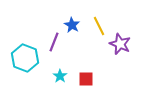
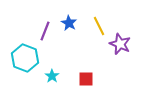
blue star: moved 3 px left, 2 px up
purple line: moved 9 px left, 11 px up
cyan star: moved 8 px left
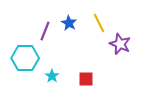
yellow line: moved 3 px up
cyan hexagon: rotated 20 degrees counterclockwise
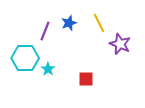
blue star: rotated 21 degrees clockwise
cyan star: moved 4 px left, 7 px up
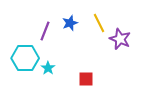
blue star: moved 1 px right
purple star: moved 5 px up
cyan star: moved 1 px up
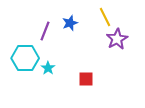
yellow line: moved 6 px right, 6 px up
purple star: moved 3 px left; rotated 20 degrees clockwise
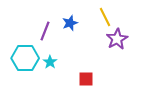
cyan star: moved 2 px right, 6 px up
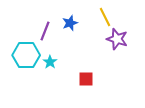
purple star: rotated 25 degrees counterclockwise
cyan hexagon: moved 1 px right, 3 px up
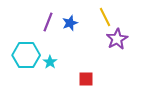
purple line: moved 3 px right, 9 px up
purple star: rotated 25 degrees clockwise
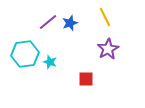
purple line: rotated 30 degrees clockwise
purple star: moved 9 px left, 10 px down
cyan hexagon: moved 1 px left, 1 px up; rotated 8 degrees counterclockwise
cyan star: rotated 16 degrees counterclockwise
